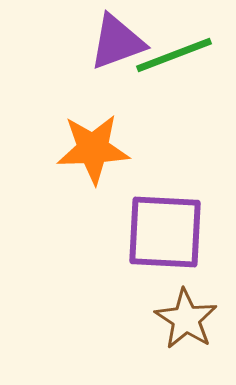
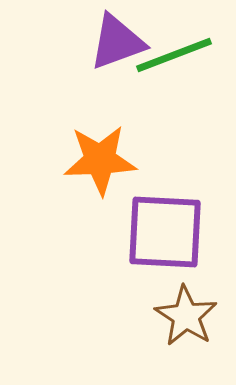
orange star: moved 7 px right, 11 px down
brown star: moved 3 px up
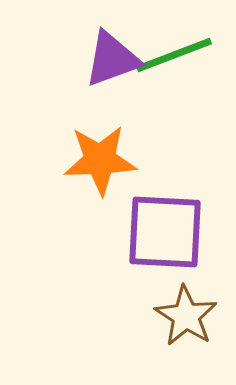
purple triangle: moved 5 px left, 17 px down
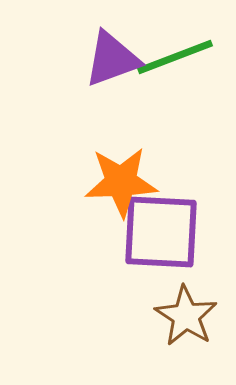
green line: moved 1 px right, 2 px down
orange star: moved 21 px right, 22 px down
purple square: moved 4 px left
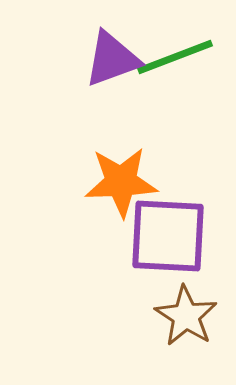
purple square: moved 7 px right, 4 px down
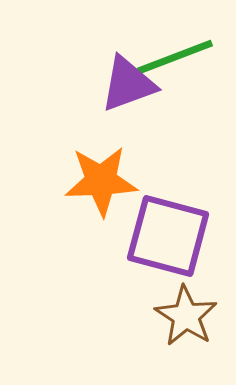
purple triangle: moved 16 px right, 25 px down
orange star: moved 20 px left, 1 px up
purple square: rotated 12 degrees clockwise
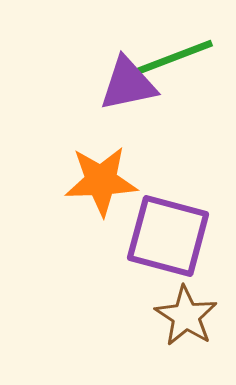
purple triangle: rotated 8 degrees clockwise
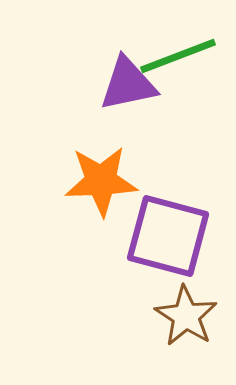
green line: moved 3 px right, 1 px up
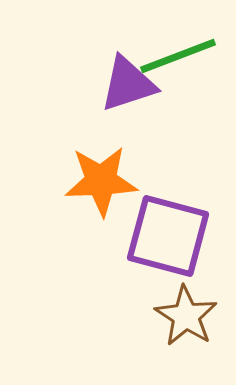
purple triangle: rotated 6 degrees counterclockwise
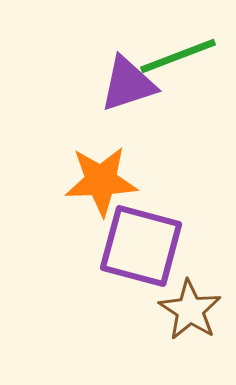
purple square: moved 27 px left, 10 px down
brown star: moved 4 px right, 6 px up
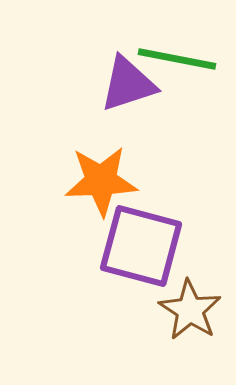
green line: moved 1 px left, 3 px down; rotated 32 degrees clockwise
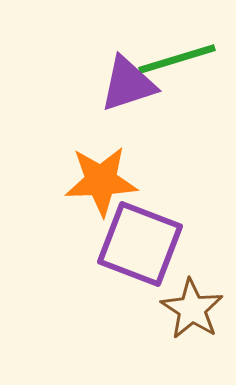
green line: rotated 28 degrees counterclockwise
purple square: moved 1 px left, 2 px up; rotated 6 degrees clockwise
brown star: moved 2 px right, 1 px up
